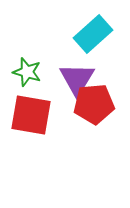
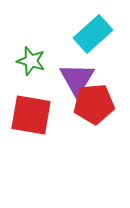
green star: moved 4 px right, 11 px up
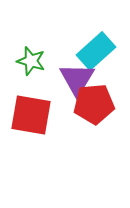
cyan rectangle: moved 3 px right, 17 px down
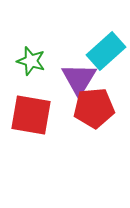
cyan rectangle: moved 10 px right
purple triangle: moved 2 px right
red pentagon: moved 4 px down
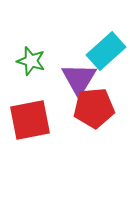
red square: moved 1 px left, 5 px down; rotated 21 degrees counterclockwise
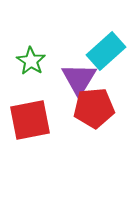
green star: rotated 16 degrees clockwise
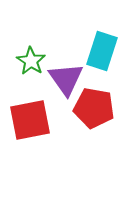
cyan rectangle: moved 4 px left; rotated 30 degrees counterclockwise
purple triangle: moved 13 px left; rotated 6 degrees counterclockwise
red pentagon: rotated 15 degrees clockwise
